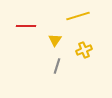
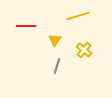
yellow cross: rotated 28 degrees counterclockwise
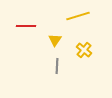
gray line: rotated 14 degrees counterclockwise
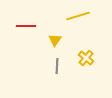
yellow cross: moved 2 px right, 8 px down
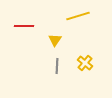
red line: moved 2 px left
yellow cross: moved 1 px left, 5 px down
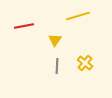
red line: rotated 12 degrees counterclockwise
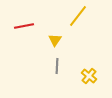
yellow line: rotated 35 degrees counterclockwise
yellow cross: moved 4 px right, 13 px down
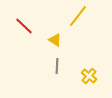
red line: rotated 54 degrees clockwise
yellow triangle: rotated 32 degrees counterclockwise
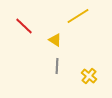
yellow line: rotated 20 degrees clockwise
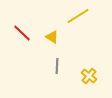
red line: moved 2 px left, 7 px down
yellow triangle: moved 3 px left, 3 px up
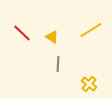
yellow line: moved 13 px right, 14 px down
gray line: moved 1 px right, 2 px up
yellow cross: moved 8 px down
